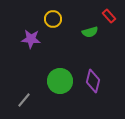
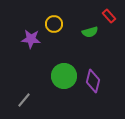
yellow circle: moved 1 px right, 5 px down
green circle: moved 4 px right, 5 px up
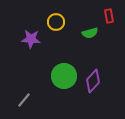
red rectangle: rotated 32 degrees clockwise
yellow circle: moved 2 px right, 2 px up
green semicircle: moved 1 px down
purple diamond: rotated 30 degrees clockwise
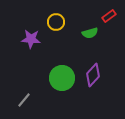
red rectangle: rotated 64 degrees clockwise
green circle: moved 2 px left, 2 px down
purple diamond: moved 6 px up
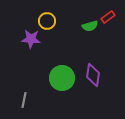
red rectangle: moved 1 px left, 1 px down
yellow circle: moved 9 px left, 1 px up
green semicircle: moved 7 px up
purple diamond: rotated 35 degrees counterclockwise
gray line: rotated 28 degrees counterclockwise
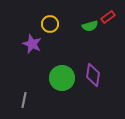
yellow circle: moved 3 px right, 3 px down
purple star: moved 1 px right, 5 px down; rotated 18 degrees clockwise
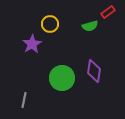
red rectangle: moved 5 px up
purple star: rotated 18 degrees clockwise
purple diamond: moved 1 px right, 4 px up
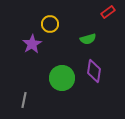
green semicircle: moved 2 px left, 13 px down
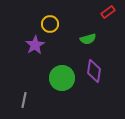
purple star: moved 3 px right, 1 px down
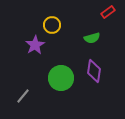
yellow circle: moved 2 px right, 1 px down
green semicircle: moved 4 px right, 1 px up
green circle: moved 1 px left
gray line: moved 1 px left, 4 px up; rotated 28 degrees clockwise
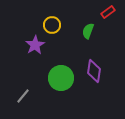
green semicircle: moved 4 px left, 7 px up; rotated 126 degrees clockwise
